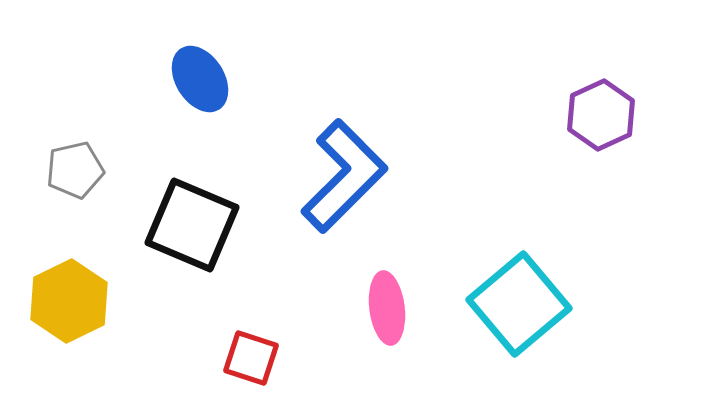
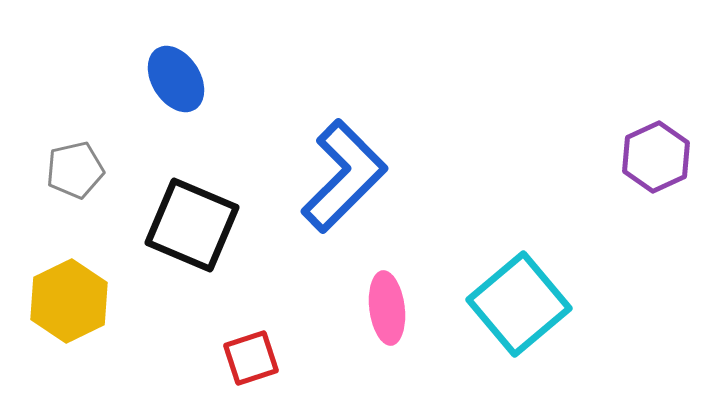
blue ellipse: moved 24 px left
purple hexagon: moved 55 px right, 42 px down
red square: rotated 36 degrees counterclockwise
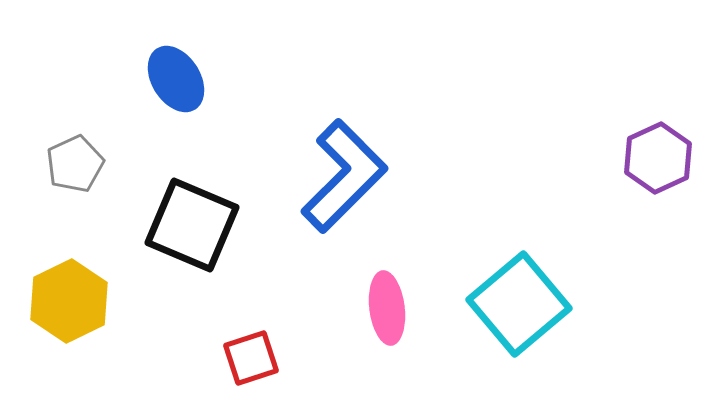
purple hexagon: moved 2 px right, 1 px down
gray pentagon: moved 6 px up; rotated 12 degrees counterclockwise
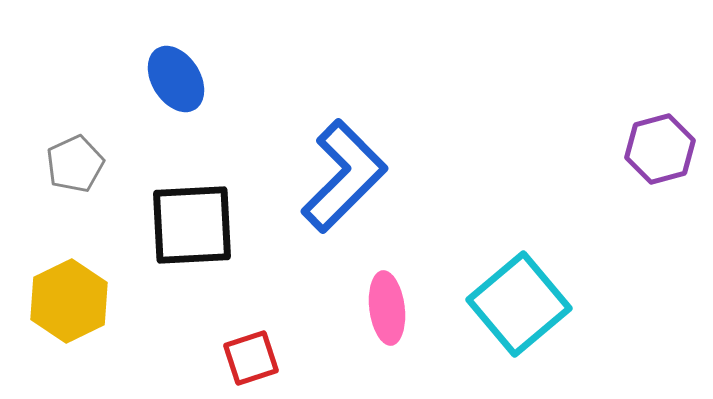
purple hexagon: moved 2 px right, 9 px up; rotated 10 degrees clockwise
black square: rotated 26 degrees counterclockwise
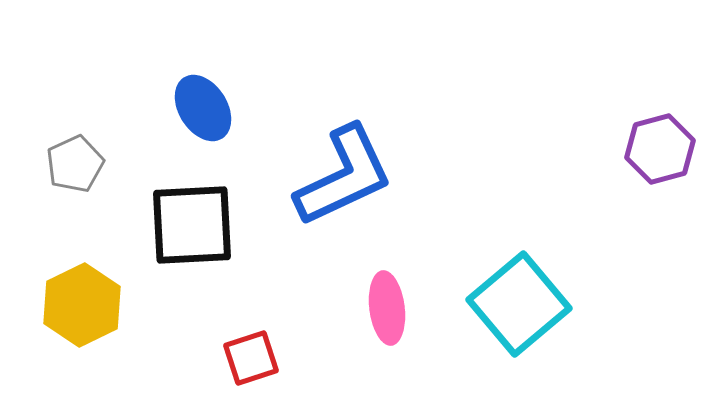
blue ellipse: moved 27 px right, 29 px down
blue L-shape: rotated 20 degrees clockwise
yellow hexagon: moved 13 px right, 4 px down
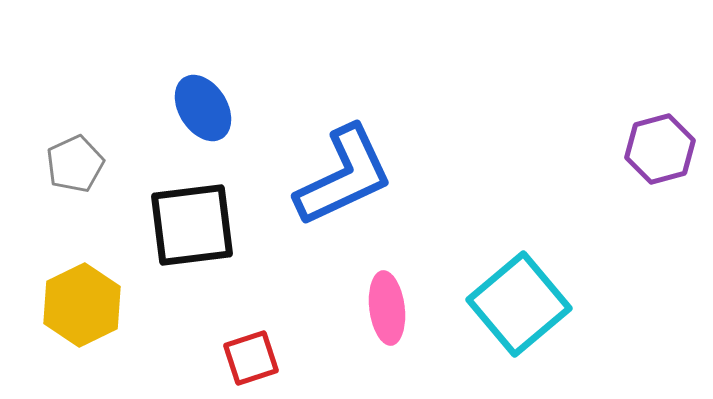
black square: rotated 4 degrees counterclockwise
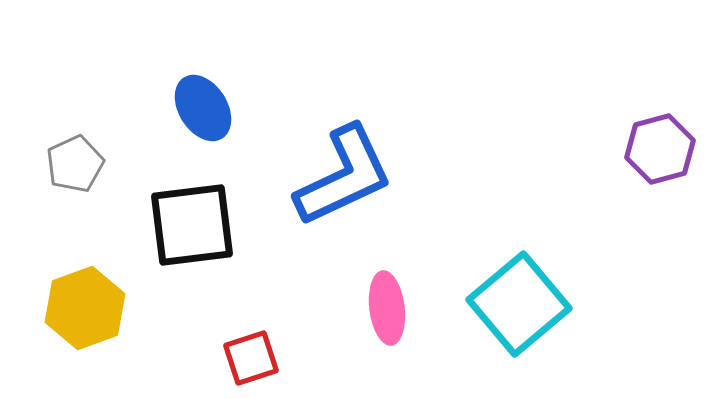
yellow hexagon: moved 3 px right, 3 px down; rotated 6 degrees clockwise
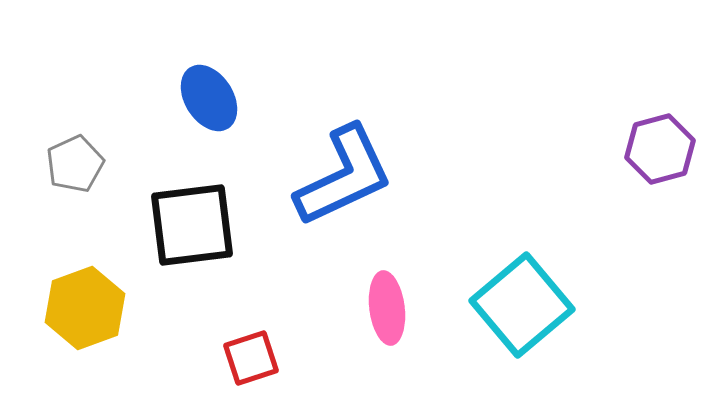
blue ellipse: moved 6 px right, 10 px up
cyan square: moved 3 px right, 1 px down
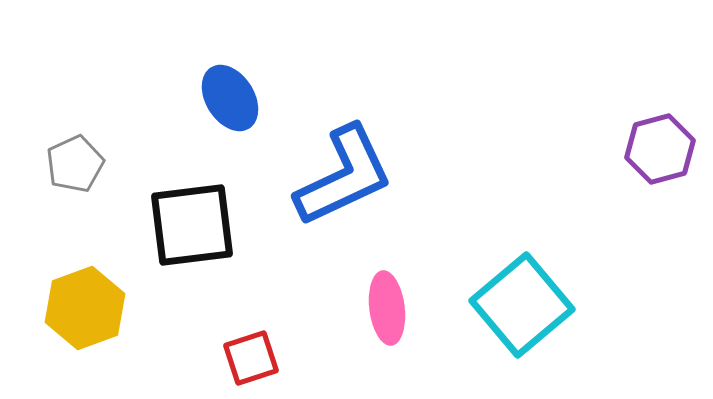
blue ellipse: moved 21 px right
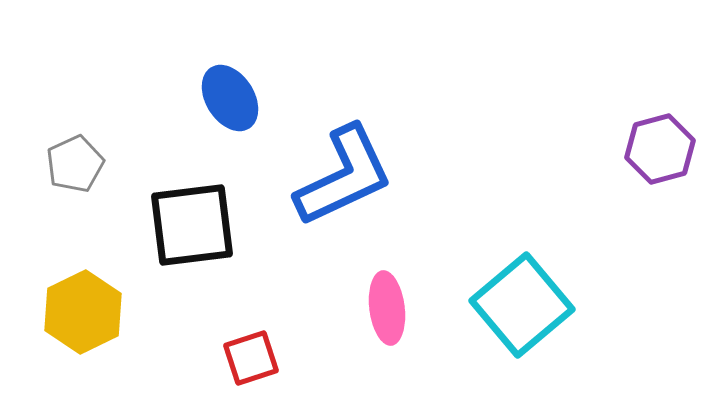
yellow hexagon: moved 2 px left, 4 px down; rotated 6 degrees counterclockwise
